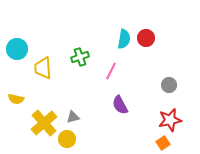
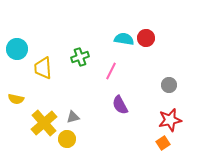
cyan semicircle: rotated 90 degrees counterclockwise
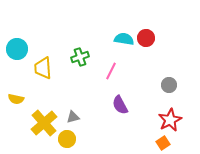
red star: rotated 15 degrees counterclockwise
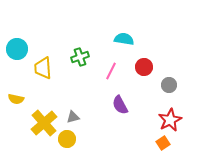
red circle: moved 2 px left, 29 px down
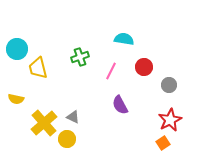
yellow trapezoid: moved 5 px left; rotated 10 degrees counterclockwise
gray triangle: rotated 40 degrees clockwise
